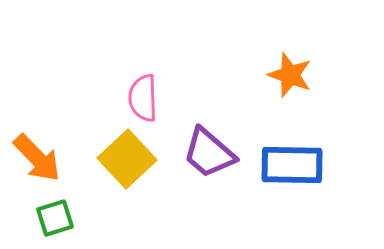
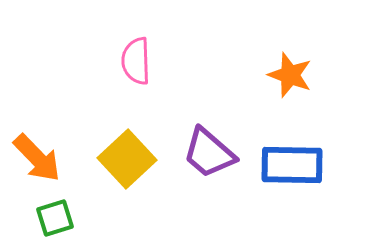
pink semicircle: moved 7 px left, 37 px up
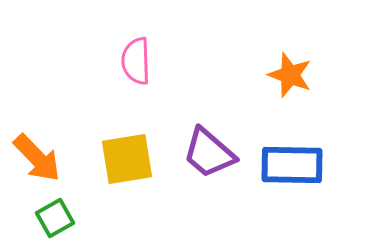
yellow square: rotated 34 degrees clockwise
green square: rotated 12 degrees counterclockwise
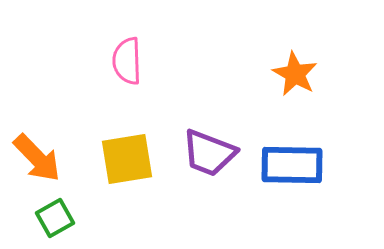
pink semicircle: moved 9 px left
orange star: moved 5 px right, 1 px up; rotated 9 degrees clockwise
purple trapezoid: rotated 20 degrees counterclockwise
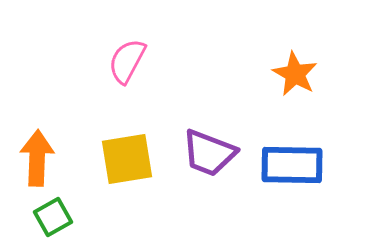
pink semicircle: rotated 30 degrees clockwise
orange arrow: rotated 134 degrees counterclockwise
green square: moved 2 px left, 1 px up
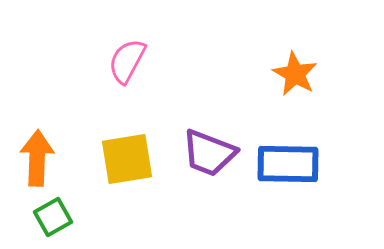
blue rectangle: moved 4 px left, 1 px up
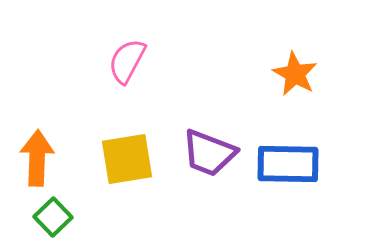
green square: rotated 15 degrees counterclockwise
